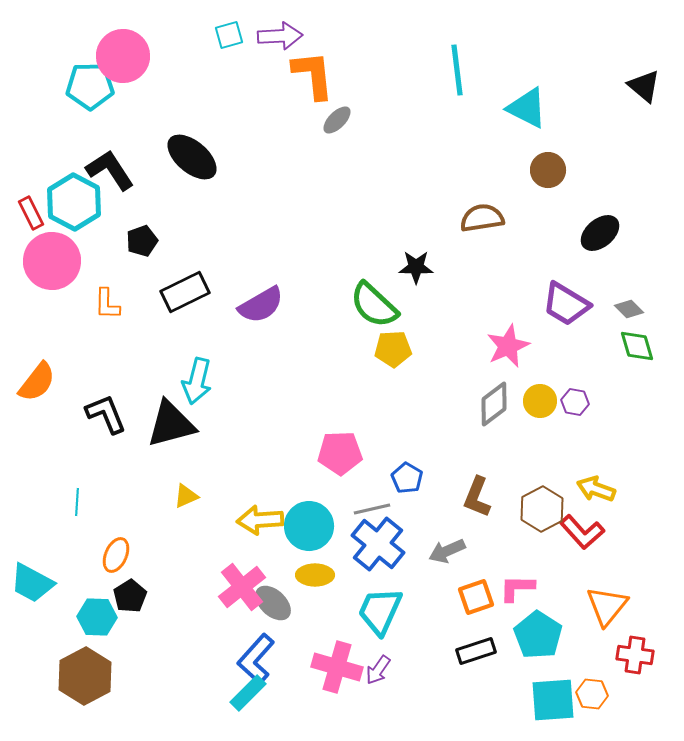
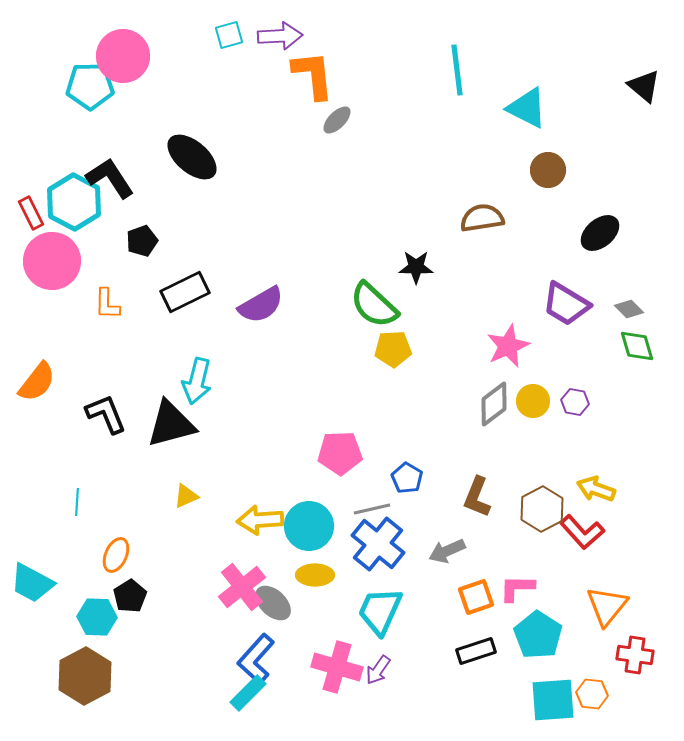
black L-shape at (110, 170): moved 8 px down
yellow circle at (540, 401): moved 7 px left
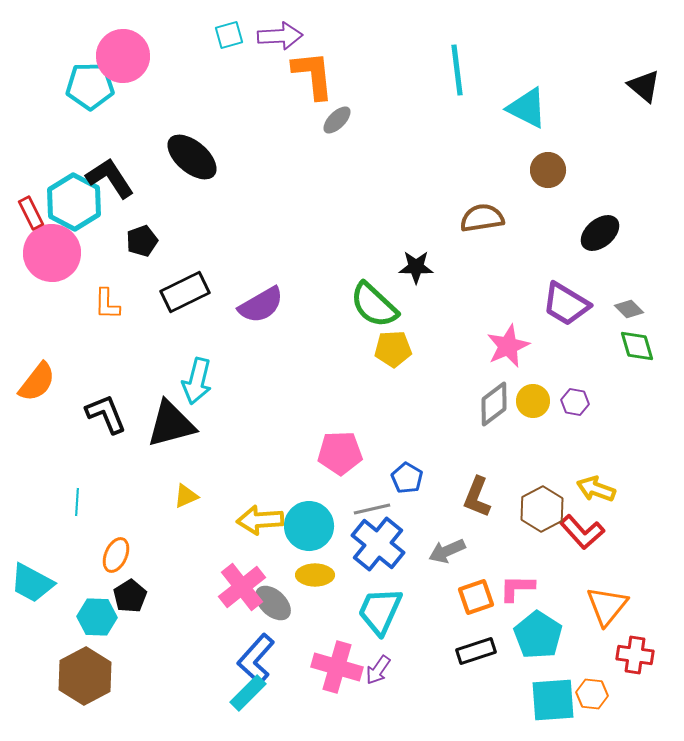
pink circle at (52, 261): moved 8 px up
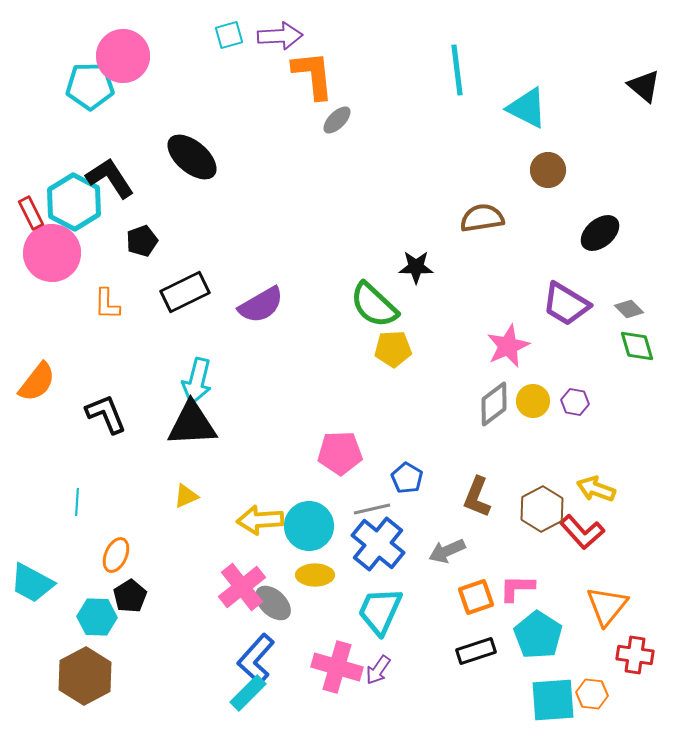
black triangle at (171, 424): moved 21 px right; rotated 12 degrees clockwise
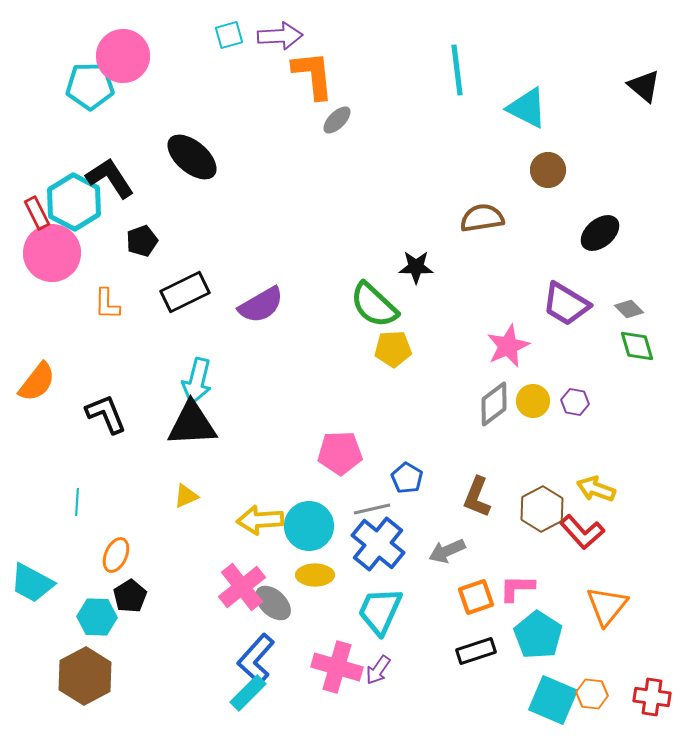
red rectangle at (31, 213): moved 6 px right
red cross at (635, 655): moved 17 px right, 42 px down
cyan square at (553, 700): rotated 27 degrees clockwise
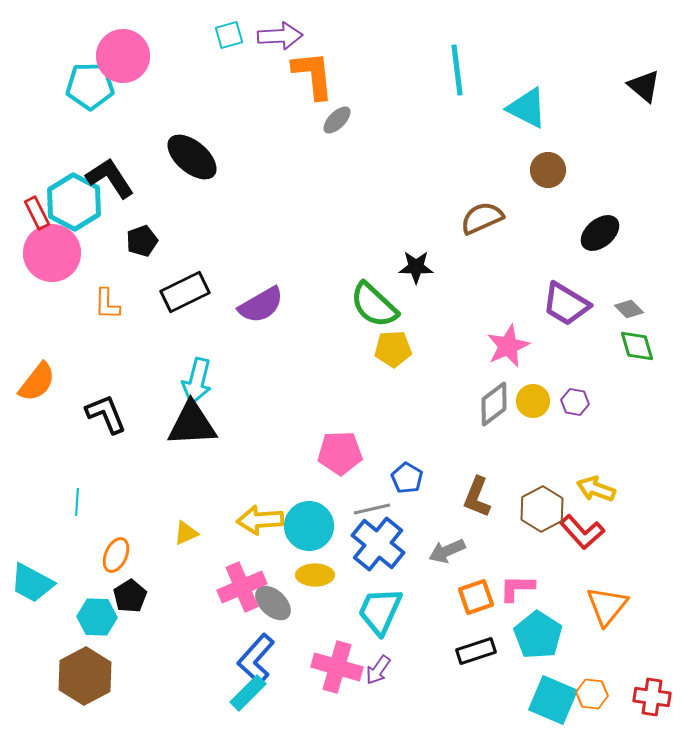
brown semicircle at (482, 218): rotated 15 degrees counterclockwise
yellow triangle at (186, 496): moved 37 px down
pink cross at (242, 587): rotated 15 degrees clockwise
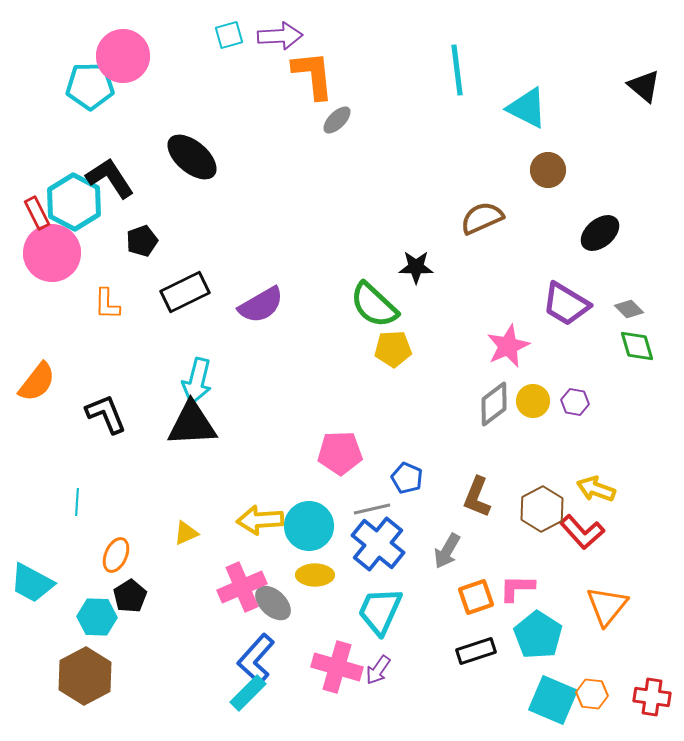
blue pentagon at (407, 478): rotated 8 degrees counterclockwise
gray arrow at (447, 551): rotated 36 degrees counterclockwise
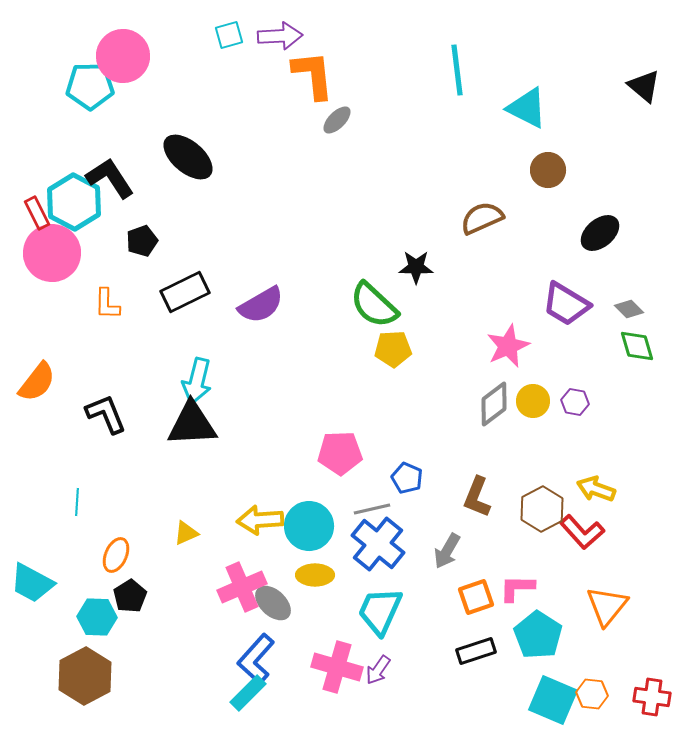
black ellipse at (192, 157): moved 4 px left
